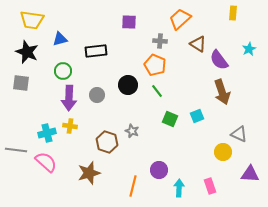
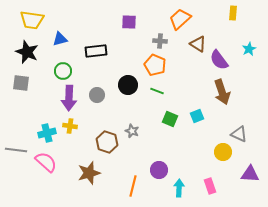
green line: rotated 32 degrees counterclockwise
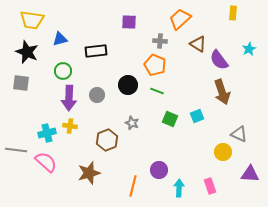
gray star: moved 8 px up
brown hexagon: moved 2 px up; rotated 20 degrees clockwise
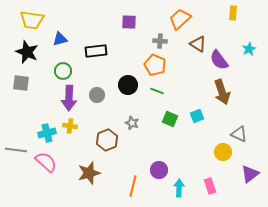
purple triangle: rotated 42 degrees counterclockwise
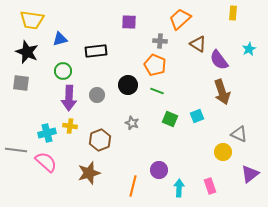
brown hexagon: moved 7 px left
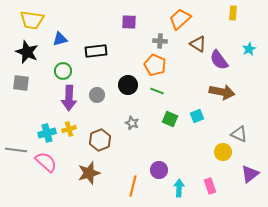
brown arrow: rotated 60 degrees counterclockwise
yellow cross: moved 1 px left, 3 px down; rotated 24 degrees counterclockwise
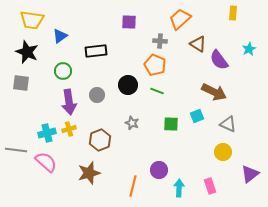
blue triangle: moved 3 px up; rotated 21 degrees counterclockwise
brown arrow: moved 8 px left; rotated 15 degrees clockwise
purple arrow: moved 4 px down; rotated 10 degrees counterclockwise
green square: moved 1 px right, 5 px down; rotated 21 degrees counterclockwise
gray triangle: moved 11 px left, 10 px up
